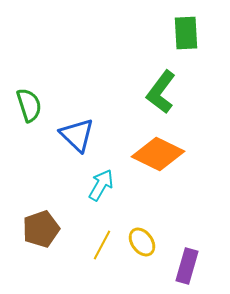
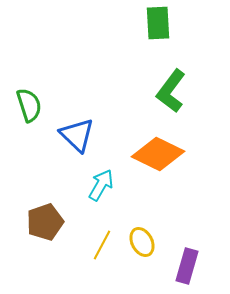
green rectangle: moved 28 px left, 10 px up
green L-shape: moved 10 px right, 1 px up
brown pentagon: moved 4 px right, 7 px up
yellow ellipse: rotated 8 degrees clockwise
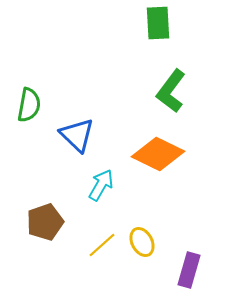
green semicircle: rotated 28 degrees clockwise
yellow line: rotated 20 degrees clockwise
purple rectangle: moved 2 px right, 4 px down
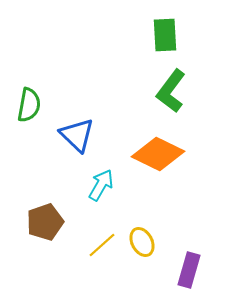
green rectangle: moved 7 px right, 12 px down
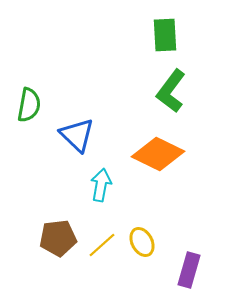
cyan arrow: rotated 20 degrees counterclockwise
brown pentagon: moved 13 px right, 16 px down; rotated 12 degrees clockwise
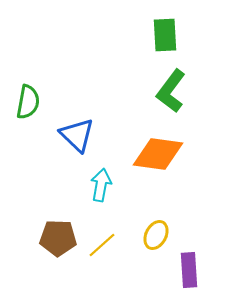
green semicircle: moved 1 px left, 3 px up
orange diamond: rotated 18 degrees counterclockwise
brown pentagon: rotated 9 degrees clockwise
yellow ellipse: moved 14 px right, 7 px up; rotated 56 degrees clockwise
purple rectangle: rotated 20 degrees counterclockwise
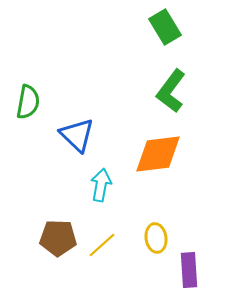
green rectangle: moved 8 px up; rotated 28 degrees counterclockwise
orange diamond: rotated 15 degrees counterclockwise
yellow ellipse: moved 3 px down; rotated 36 degrees counterclockwise
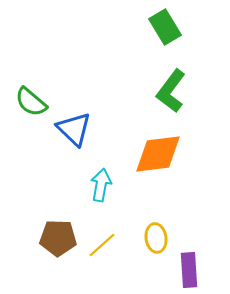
green semicircle: moved 3 px right; rotated 120 degrees clockwise
blue triangle: moved 3 px left, 6 px up
